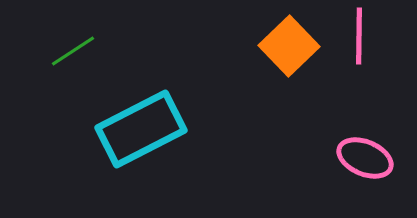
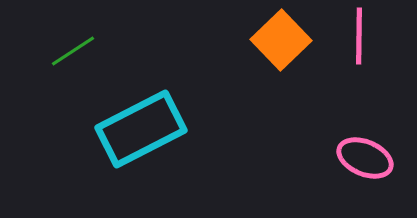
orange square: moved 8 px left, 6 px up
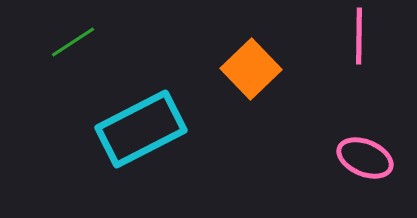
orange square: moved 30 px left, 29 px down
green line: moved 9 px up
